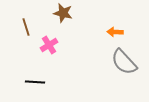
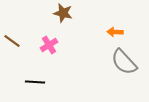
brown line: moved 14 px left, 14 px down; rotated 36 degrees counterclockwise
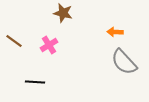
brown line: moved 2 px right
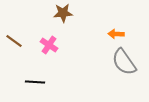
brown star: rotated 18 degrees counterclockwise
orange arrow: moved 1 px right, 2 px down
pink cross: rotated 24 degrees counterclockwise
gray semicircle: rotated 8 degrees clockwise
